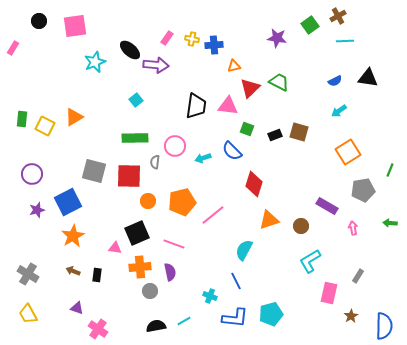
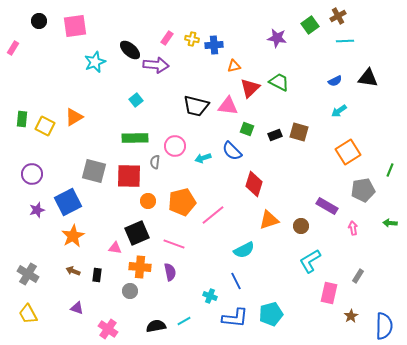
black trapezoid at (196, 106): rotated 96 degrees clockwise
cyan semicircle at (244, 250): rotated 145 degrees counterclockwise
orange cross at (140, 267): rotated 10 degrees clockwise
gray circle at (150, 291): moved 20 px left
pink cross at (98, 329): moved 10 px right
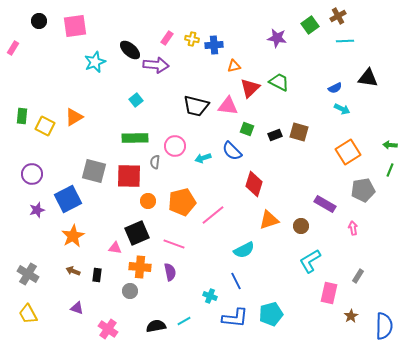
blue semicircle at (335, 81): moved 7 px down
cyan arrow at (339, 111): moved 3 px right, 2 px up; rotated 119 degrees counterclockwise
green rectangle at (22, 119): moved 3 px up
blue square at (68, 202): moved 3 px up
purple rectangle at (327, 206): moved 2 px left, 2 px up
green arrow at (390, 223): moved 78 px up
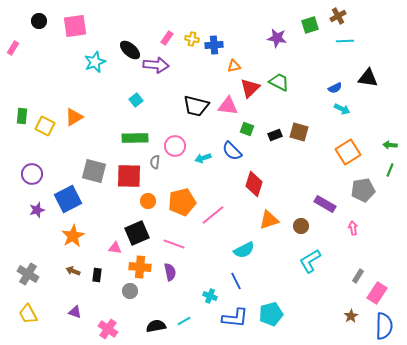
green square at (310, 25): rotated 18 degrees clockwise
pink rectangle at (329, 293): moved 48 px right; rotated 20 degrees clockwise
purple triangle at (77, 308): moved 2 px left, 4 px down
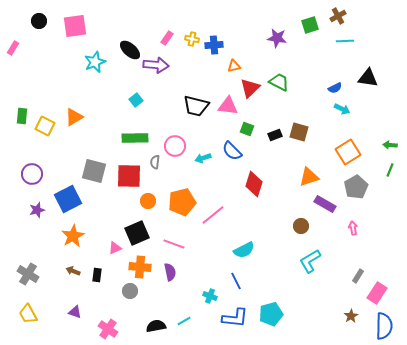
gray pentagon at (363, 190): moved 7 px left, 3 px up; rotated 20 degrees counterclockwise
orange triangle at (269, 220): moved 40 px right, 43 px up
pink triangle at (115, 248): rotated 32 degrees counterclockwise
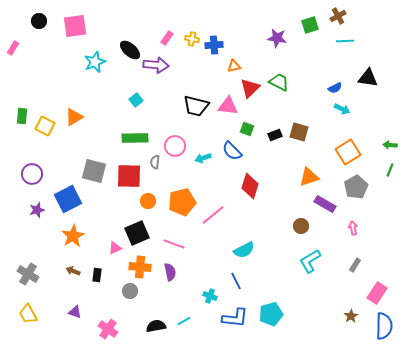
red diamond at (254, 184): moved 4 px left, 2 px down
gray rectangle at (358, 276): moved 3 px left, 11 px up
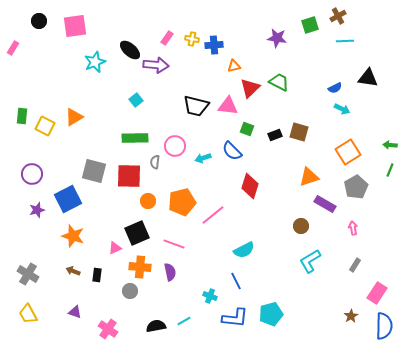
orange star at (73, 236): rotated 25 degrees counterclockwise
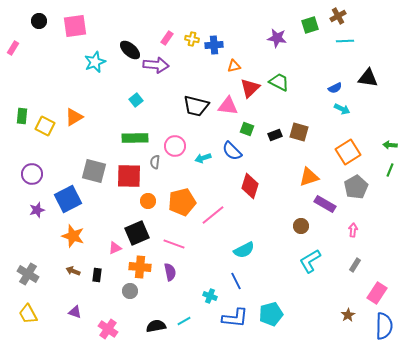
pink arrow at (353, 228): moved 2 px down; rotated 16 degrees clockwise
brown star at (351, 316): moved 3 px left, 1 px up
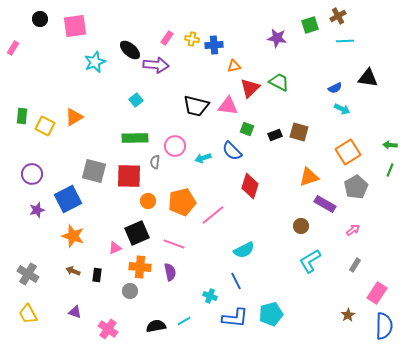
black circle at (39, 21): moved 1 px right, 2 px up
pink arrow at (353, 230): rotated 48 degrees clockwise
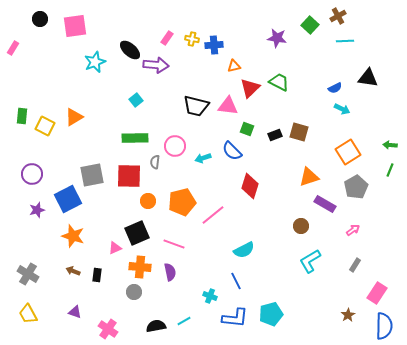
green square at (310, 25): rotated 30 degrees counterclockwise
gray square at (94, 171): moved 2 px left, 4 px down; rotated 25 degrees counterclockwise
gray circle at (130, 291): moved 4 px right, 1 px down
